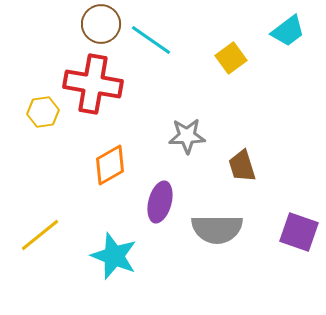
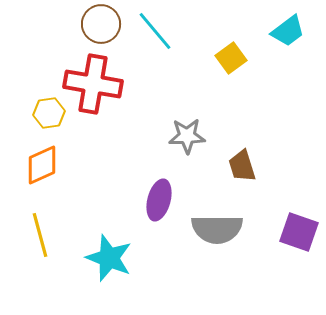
cyan line: moved 4 px right, 9 px up; rotated 15 degrees clockwise
yellow hexagon: moved 6 px right, 1 px down
orange diamond: moved 68 px left; rotated 6 degrees clockwise
purple ellipse: moved 1 px left, 2 px up
yellow line: rotated 66 degrees counterclockwise
cyan star: moved 5 px left, 2 px down
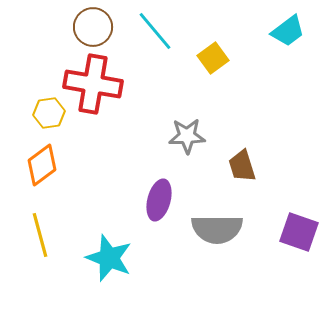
brown circle: moved 8 px left, 3 px down
yellow square: moved 18 px left
orange diamond: rotated 12 degrees counterclockwise
